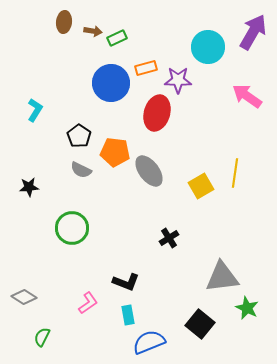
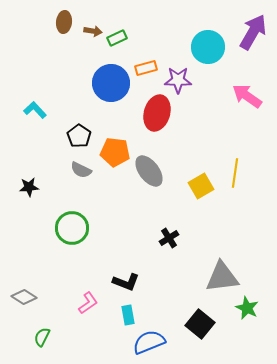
cyan L-shape: rotated 75 degrees counterclockwise
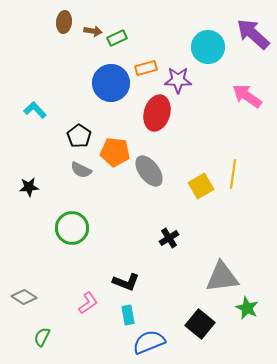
purple arrow: moved 2 px down; rotated 78 degrees counterclockwise
yellow line: moved 2 px left, 1 px down
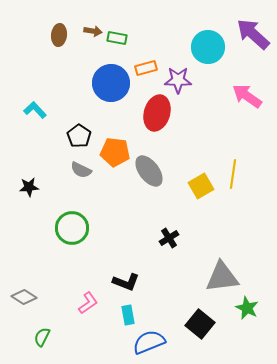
brown ellipse: moved 5 px left, 13 px down
green rectangle: rotated 36 degrees clockwise
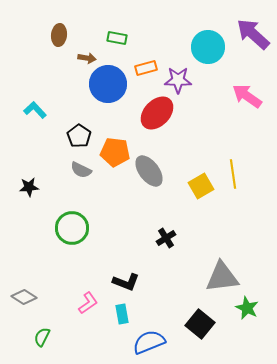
brown arrow: moved 6 px left, 27 px down
blue circle: moved 3 px left, 1 px down
red ellipse: rotated 28 degrees clockwise
yellow line: rotated 16 degrees counterclockwise
black cross: moved 3 px left
cyan rectangle: moved 6 px left, 1 px up
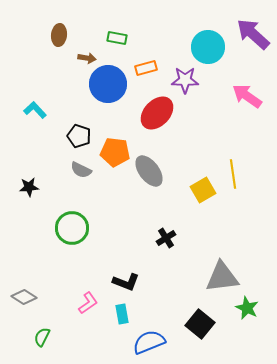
purple star: moved 7 px right
black pentagon: rotated 15 degrees counterclockwise
yellow square: moved 2 px right, 4 px down
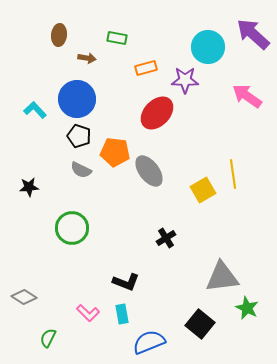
blue circle: moved 31 px left, 15 px down
pink L-shape: moved 10 px down; rotated 80 degrees clockwise
green semicircle: moved 6 px right, 1 px down
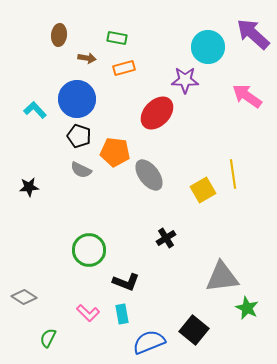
orange rectangle: moved 22 px left
gray ellipse: moved 4 px down
green circle: moved 17 px right, 22 px down
black square: moved 6 px left, 6 px down
